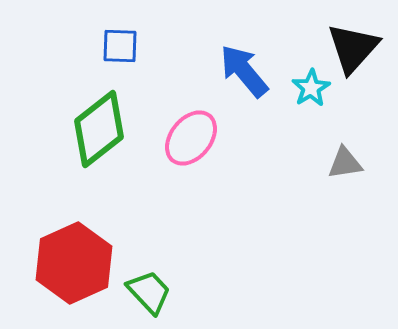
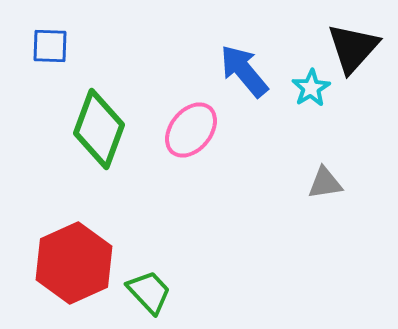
blue square: moved 70 px left
green diamond: rotated 32 degrees counterclockwise
pink ellipse: moved 8 px up
gray triangle: moved 20 px left, 20 px down
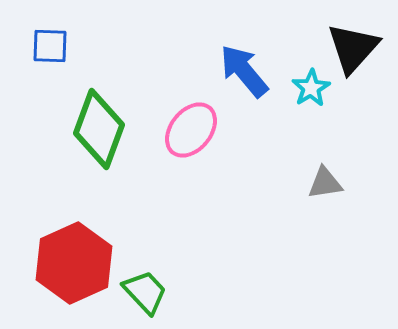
green trapezoid: moved 4 px left
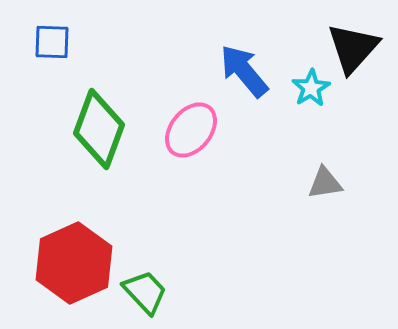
blue square: moved 2 px right, 4 px up
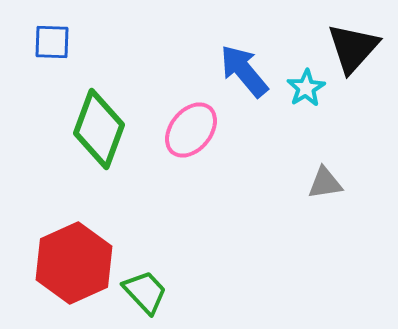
cyan star: moved 5 px left
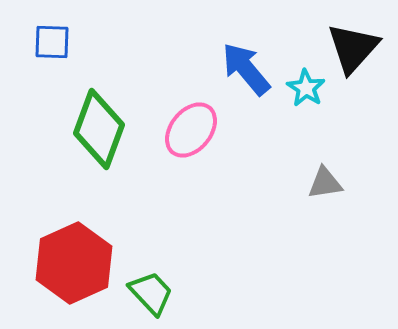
blue arrow: moved 2 px right, 2 px up
cyan star: rotated 9 degrees counterclockwise
green trapezoid: moved 6 px right, 1 px down
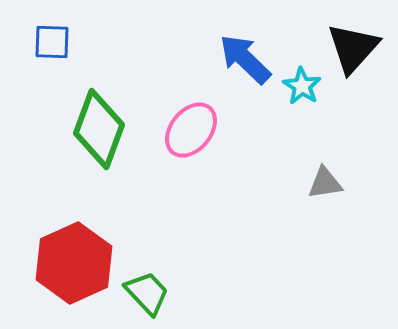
blue arrow: moved 1 px left, 10 px up; rotated 6 degrees counterclockwise
cyan star: moved 4 px left, 2 px up
green trapezoid: moved 4 px left
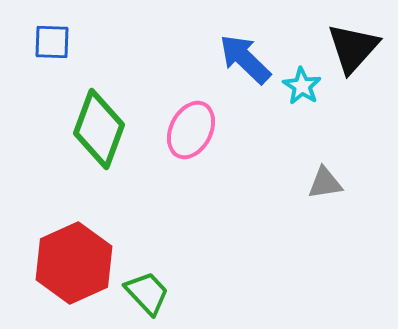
pink ellipse: rotated 12 degrees counterclockwise
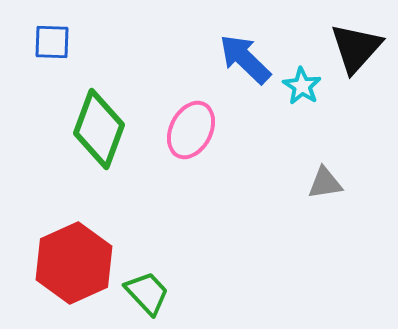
black triangle: moved 3 px right
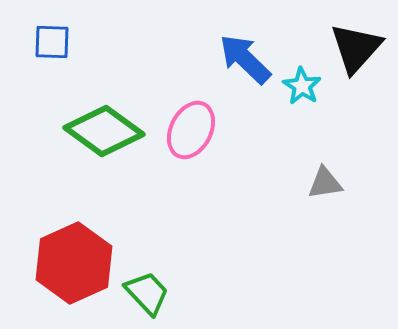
green diamond: moved 5 px right, 2 px down; rotated 74 degrees counterclockwise
